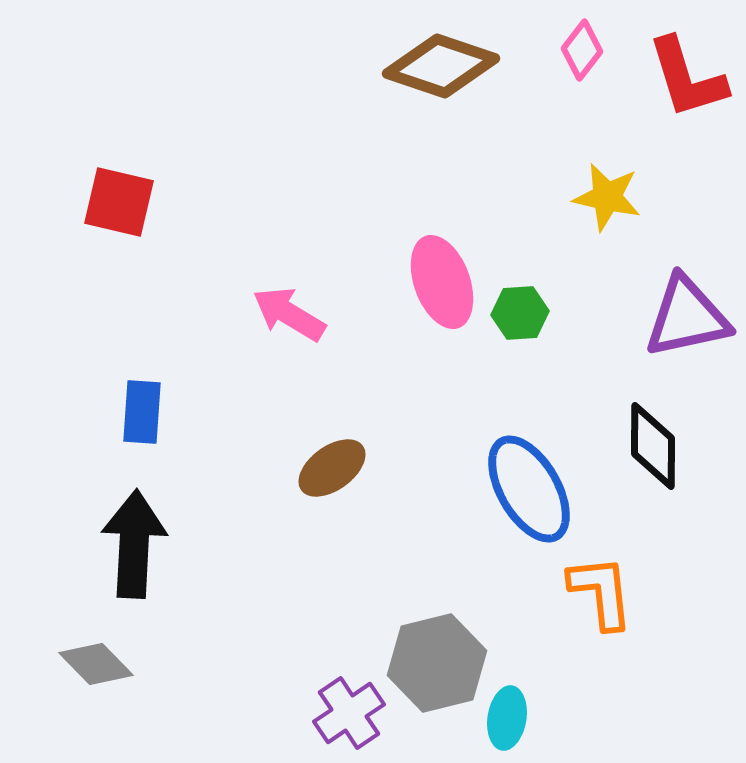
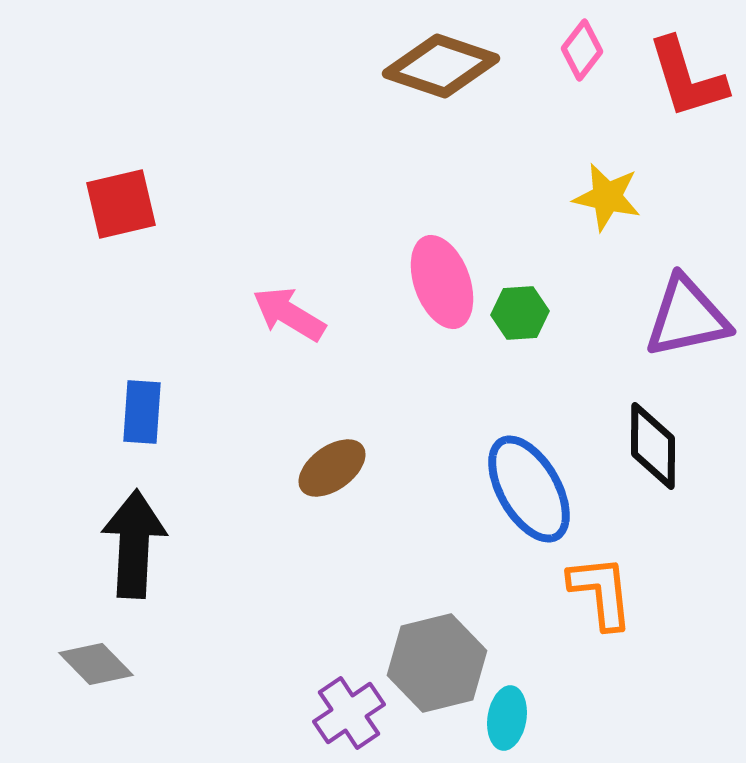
red square: moved 2 px right, 2 px down; rotated 26 degrees counterclockwise
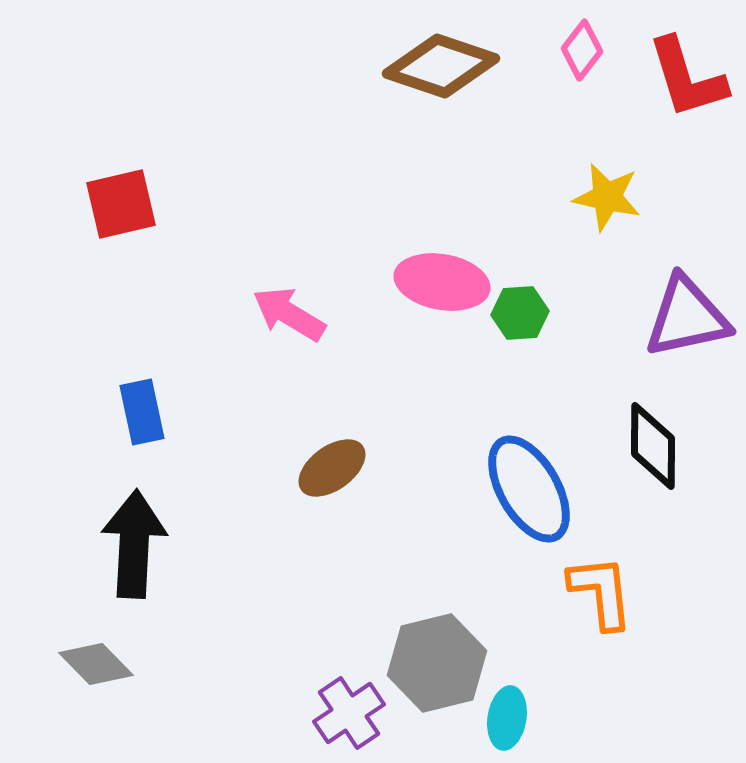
pink ellipse: rotated 60 degrees counterclockwise
blue rectangle: rotated 16 degrees counterclockwise
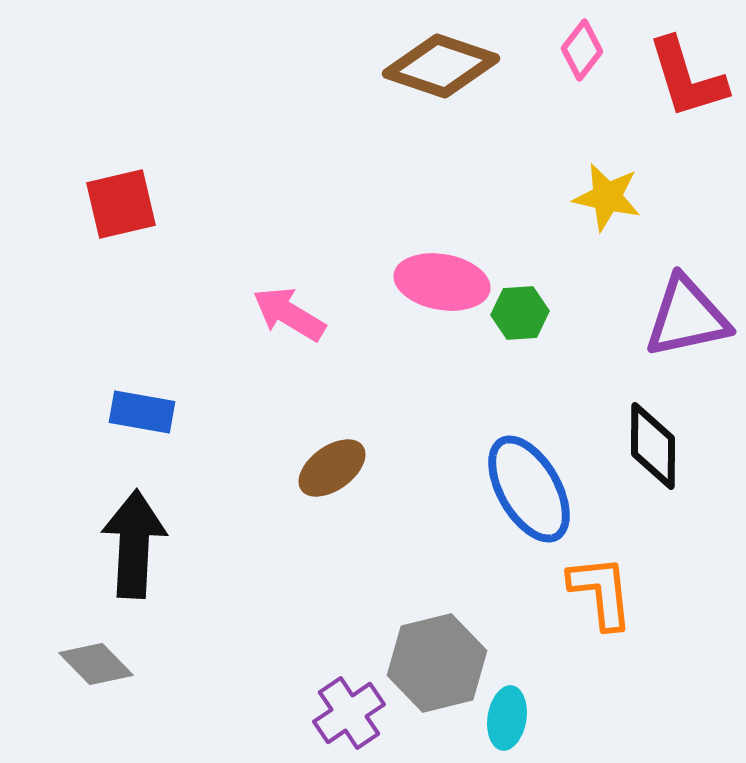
blue rectangle: rotated 68 degrees counterclockwise
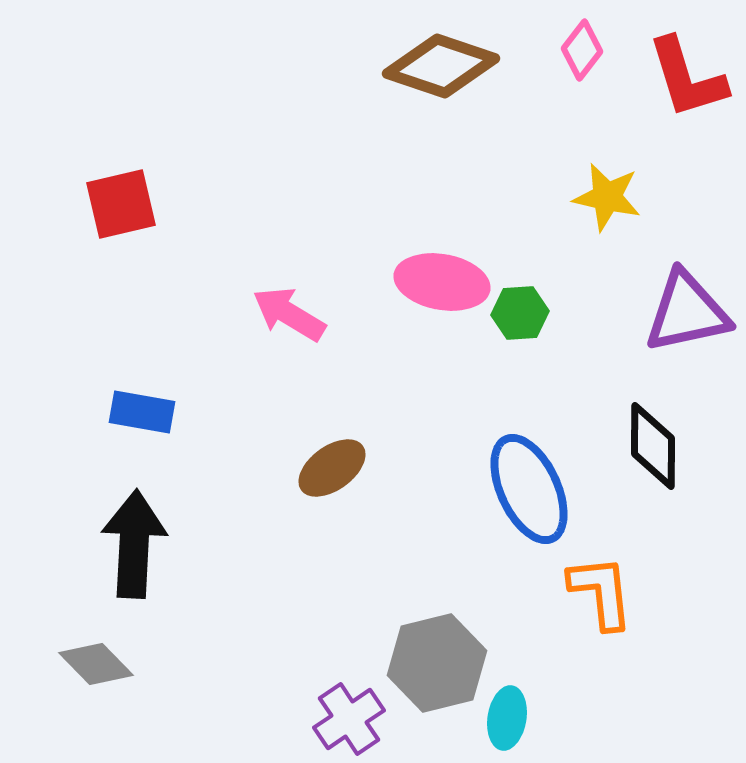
purple triangle: moved 5 px up
blue ellipse: rotated 5 degrees clockwise
purple cross: moved 6 px down
